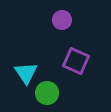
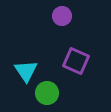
purple circle: moved 4 px up
cyan triangle: moved 2 px up
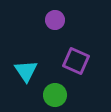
purple circle: moved 7 px left, 4 px down
green circle: moved 8 px right, 2 px down
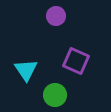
purple circle: moved 1 px right, 4 px up
cyan triangle: moved 1 px up
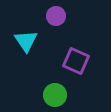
cyan triangle: moved 29 px up
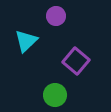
cyan triangle: rotated 20 degrees clockwise
purple square: rotated 16 degrees clockwise
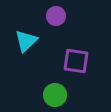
purple square: rotated 32 degrees counterclockwise
